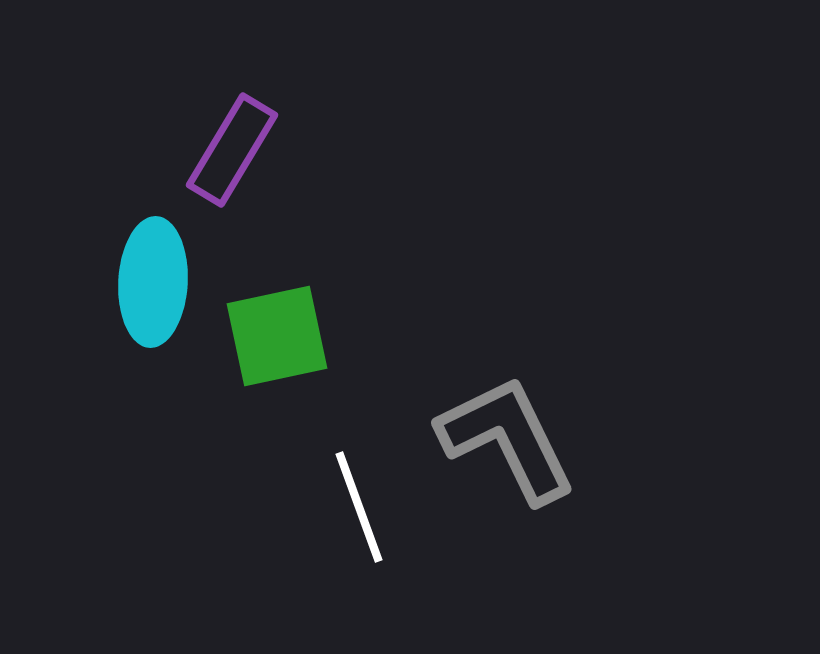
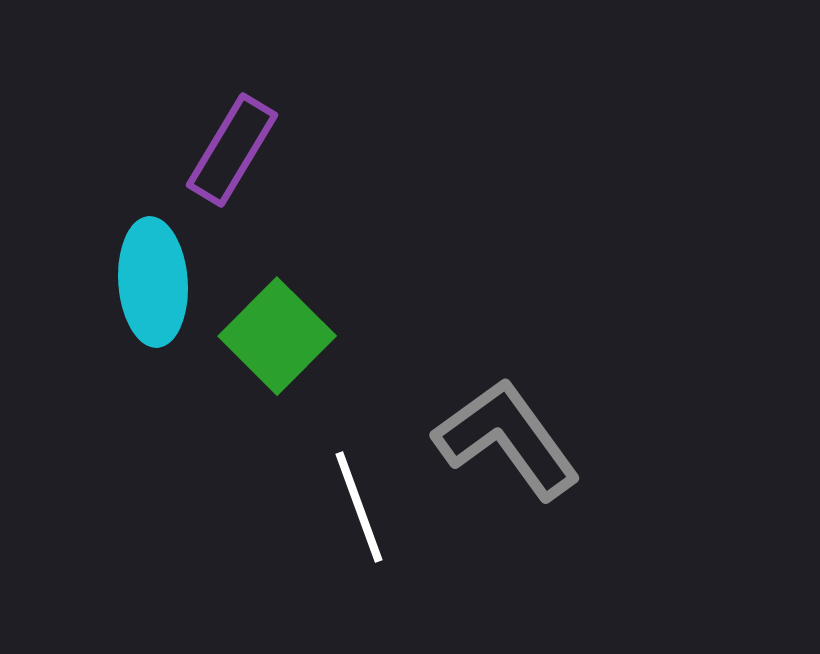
cyan ellipse: rotated 7 degrees counterclockwise
green square: rotated 33 degrees counterclockwise
gray L-shape: rotated 10 degrees counterclockwise
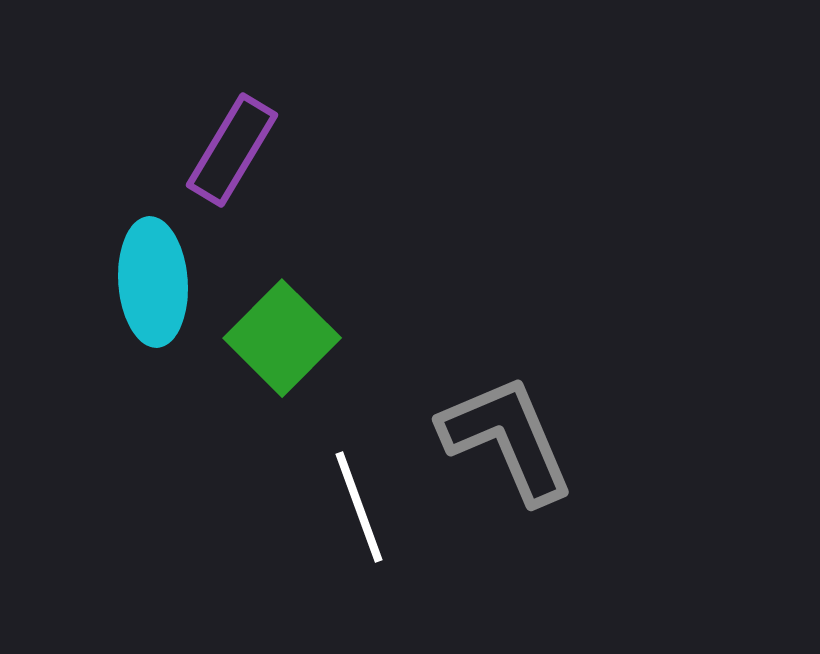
green square: moved 5 px right, 2 px down
gray L-shape: rotated 13 degrees clockwise
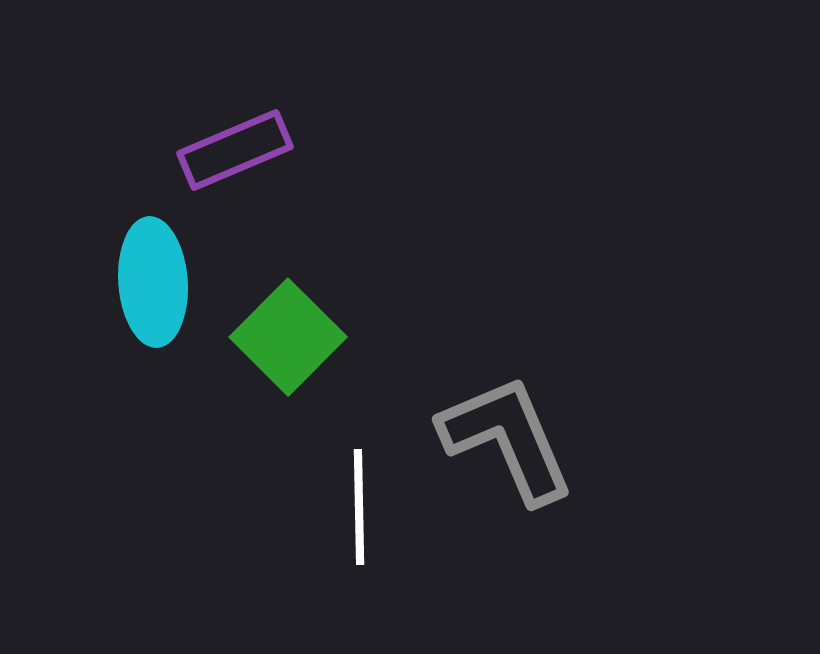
purple rectangle: moved 3 px right; rotated 36 degrees clockwise
green square: moved 6 px right, 1 px up
white line: rotated 19 degrees clockwise
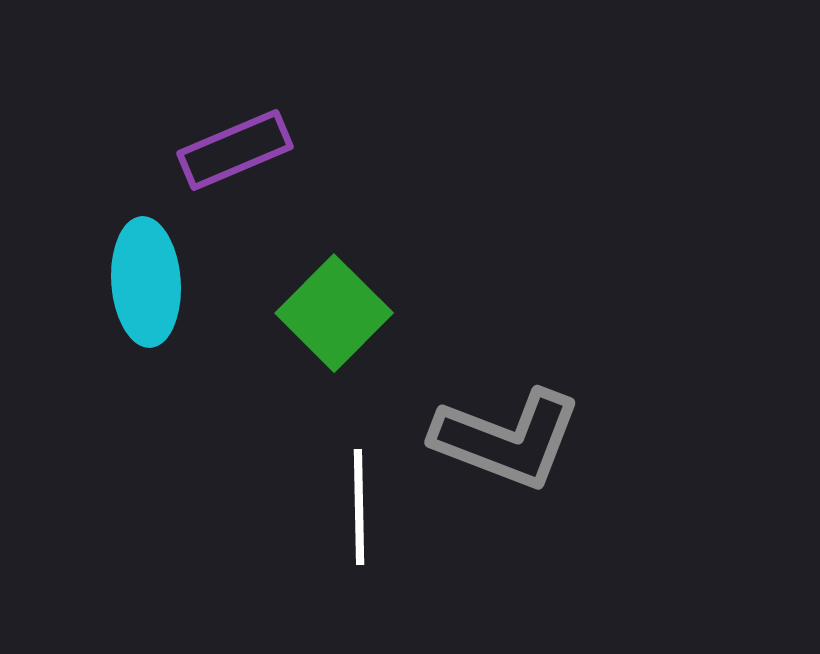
cyan ellipse: moved 7 px left
green square: moved 46 px right, 24 px up
gray L-shape: rotated 134 degrees clockwise
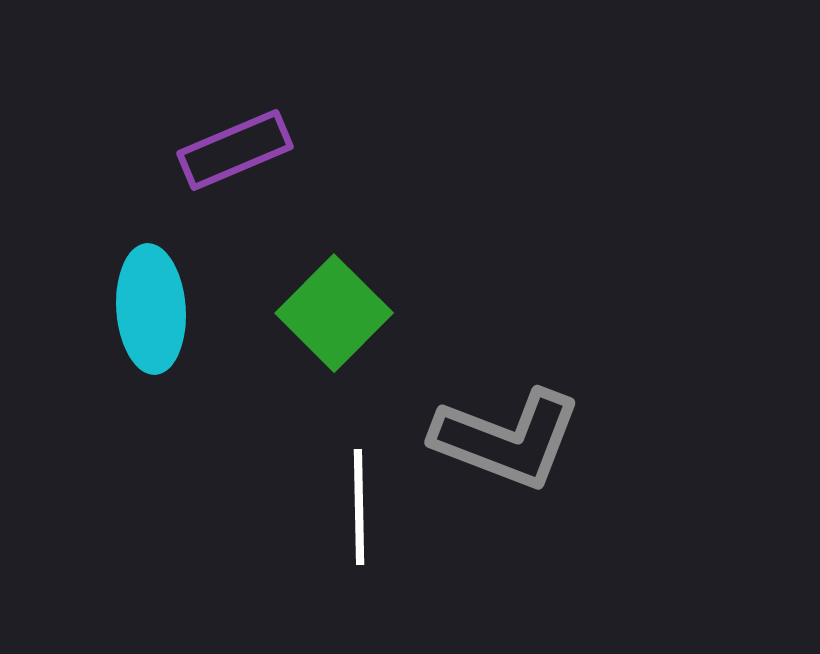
cyan ellipse: moved 5 px right, 27 px down
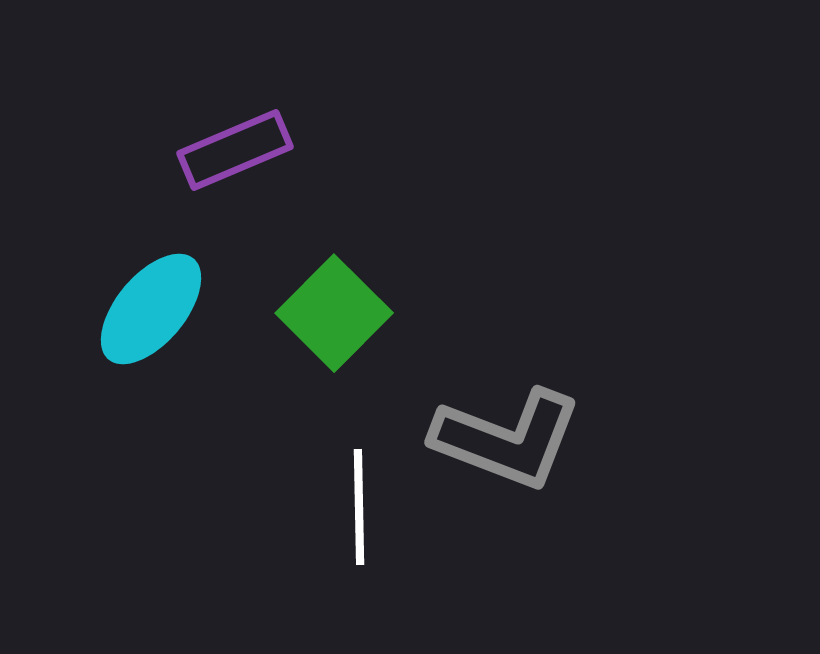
cyan ellipse: rotated 44 degrees clockwise
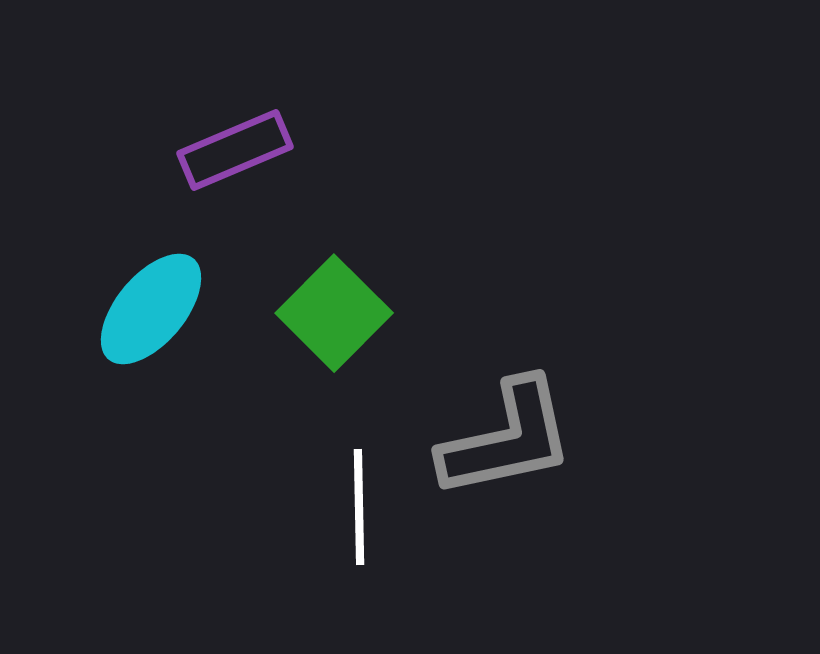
gray L-shape: rotated 33 degrees counterclockwise
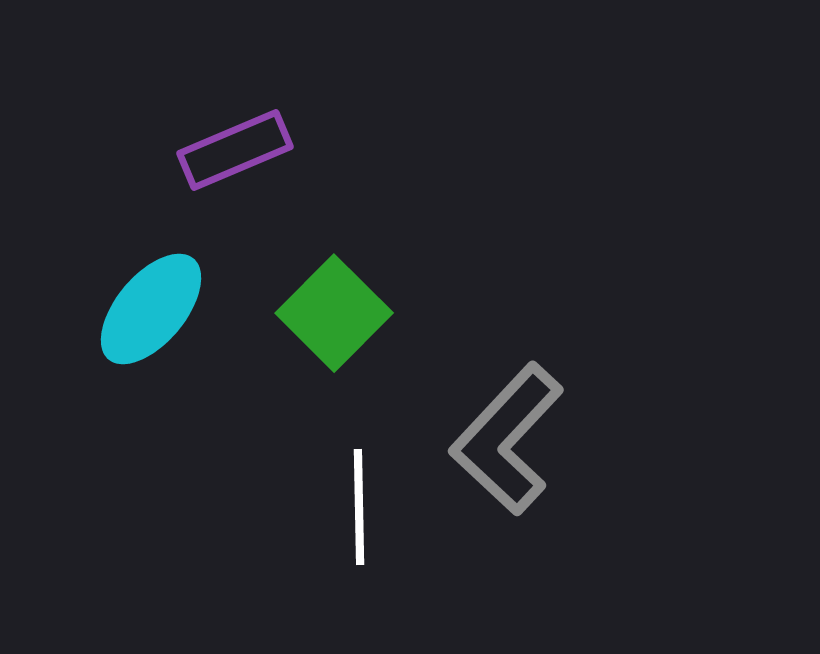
gray L-shape: rotated 145 degrees clockwise
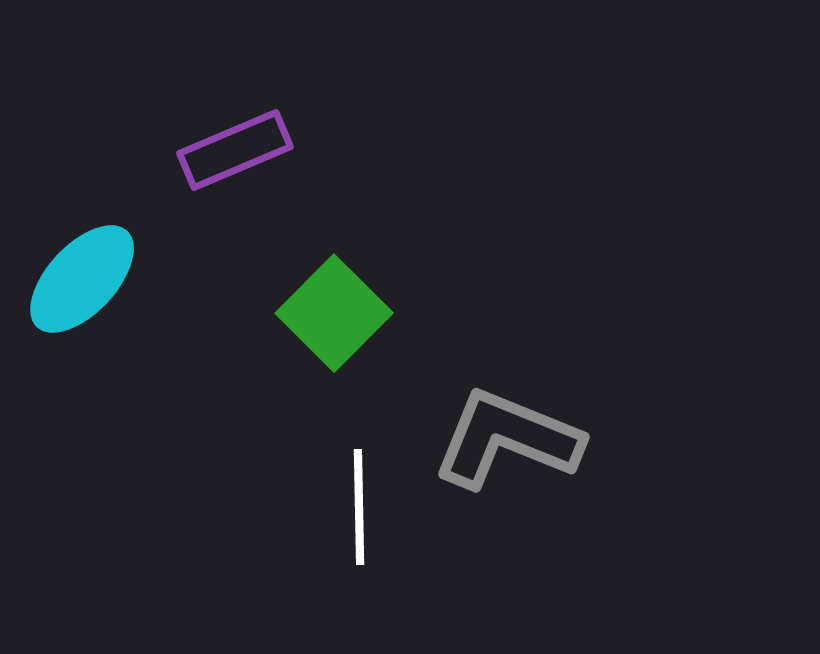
cyan ellipse: moved 69 px left, 30 px up; rotated 3 degrees clockwise
gray L-shape: rotated 69 degrees clockwise
